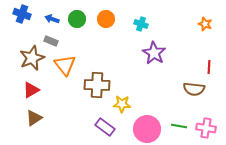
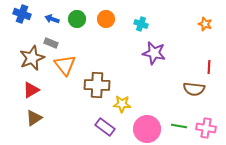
gray rectangle: moved 2 px down
purple star: rotated 20 degrees counterclockwise
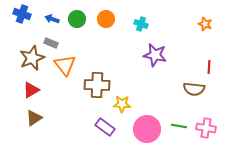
purple star: moved 1 px right, 2 px down
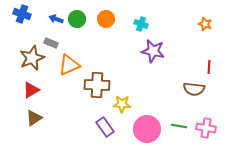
blue arrow: moved 4 px right
purple star: moved 2 px left, 4 px up
orange triangle: moved 4 px right; rotated 45 degrees clockwise
purple rectangle: rotated 18 degrees clockwise
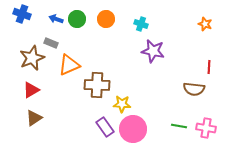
pink circle: moved 14 px left
